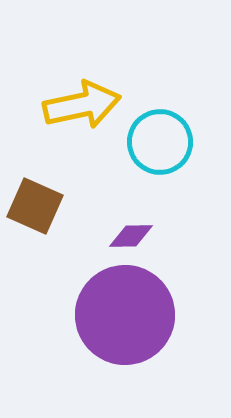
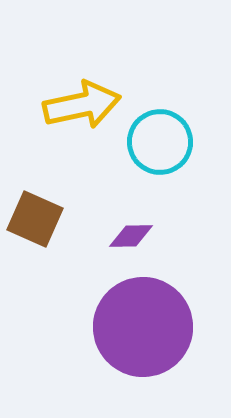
brown square: moved 13 px down
purple circle: moved 18 px right, 12 px down
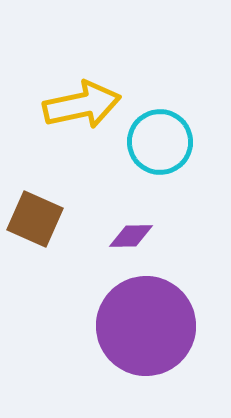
purple circle: moved 3 px right, 1 px up
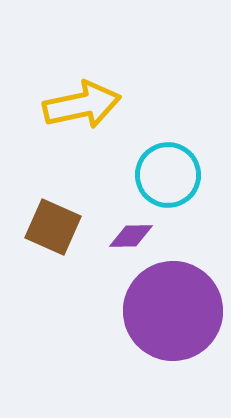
cyan circle: moved 8 px right, 33 px down
brown square: moved 18 px right, 8 px down
purple circle: moved 27 px right, 15 px up
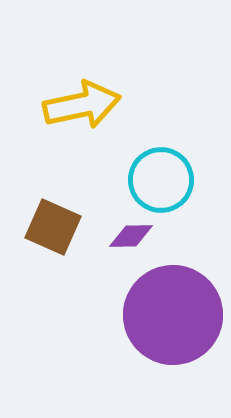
cyan circle: moved 7 px left, 5 px down
purple circle: moved 4 px down
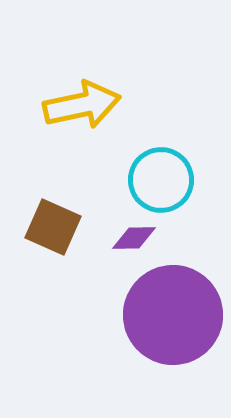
purple diamond: moved 3 px right, 2 px down
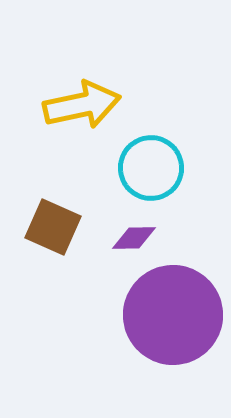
cyan circle: moved 10 px left, 12 px up
